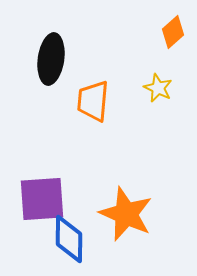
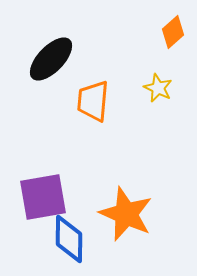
black ellipse: rotated 36 degrees clockwise
purple square: moved 1 px right, 2 px up; rotated 6 degrees counterclockwise
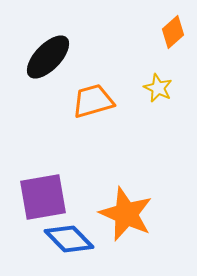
black ellipse: moved 3 px left, 2 px up
orange trapezoid: rotated 69 degrees clockwise
blue diamond: rotated 45 degrees counterclockwise
